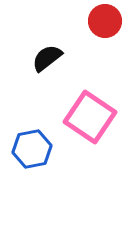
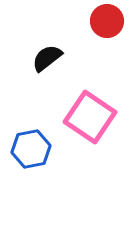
red circle: moved 2 px right
blue hexagon: moved 1 px left
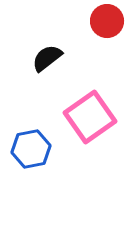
pink square: rotated 21 degrees clockwise
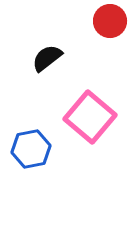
red circle: moved 3 px right
pink square: rotated 15 degrees counterclockwise
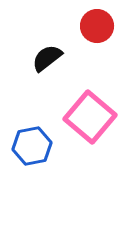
red circle: moved 13 px left, 5 px down
blue hexagon: moved 1 px right, 3 px up
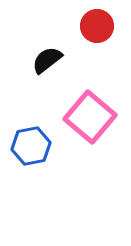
black semicircle: moved 2 px down
blue hexagon: moved 1 px left
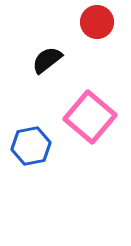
red circle: moved 4 px up
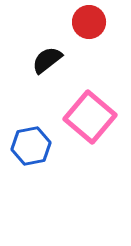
red circle: moved 8 px left
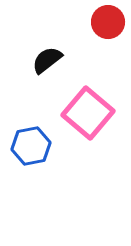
red circle: moved 19 px right
pink square: moved 2 px left, 4 px up
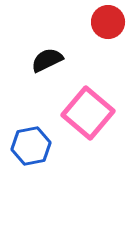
black semicircle: rotated 12 degrees clockwise
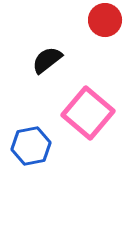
red circle: moved 3 px left, 2 px up
black semicircle: rotated 12 degrees counterclockwise
